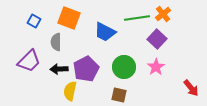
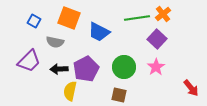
blue trapezoid: moved 6 px left
gray semicircle: moved 1 px left; rotated 78 degrees counterclockwise
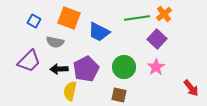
orange cross: moved 1 px right
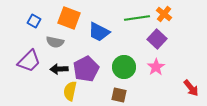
orange cross: rotated 14 degrees counterclockwise
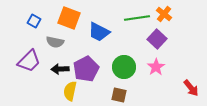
black arrow: moved 1 px right
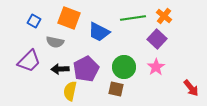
orange cross: moved 2 px down
green line: moved 4 px left
brown square: moved 3 px left, 6 px up
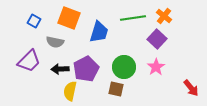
blue trapezoid: rotated 100 degrees counterclockwise
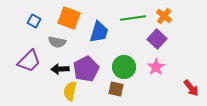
gray semicircle: moved 2 px right
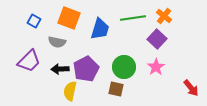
blue trapezoid: moved 1 px right, 3 px up
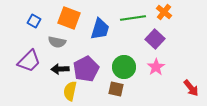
orange cross: moved 4 px up
purple square: moved 2 px left
